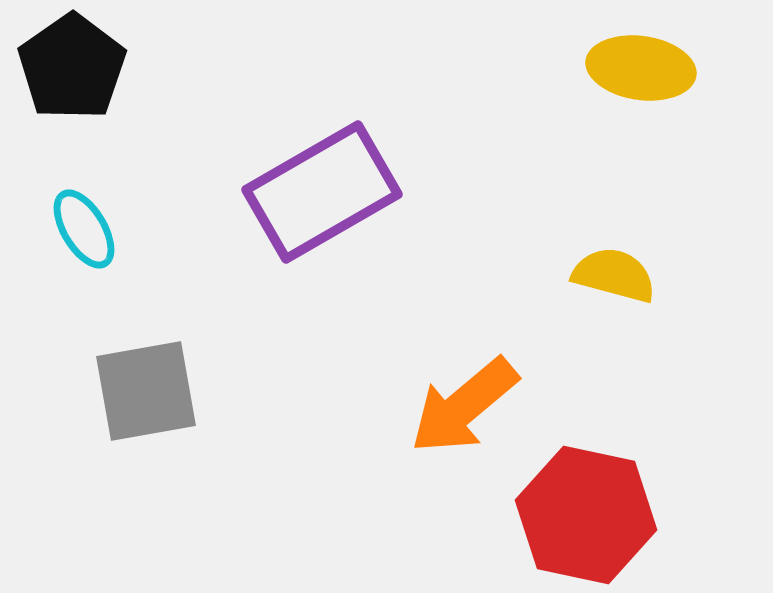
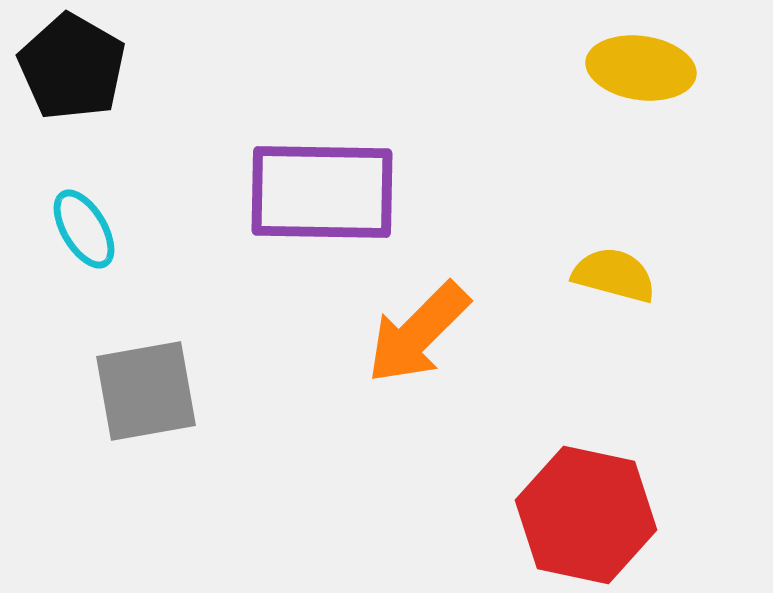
black pentagon: rotated 7 degrees counterclockwise
purple rectangle: rotated 31 degrees clockwise
orange arrow: moved 46 px left, 73 px up; rotated 5 degrees counterclockwise
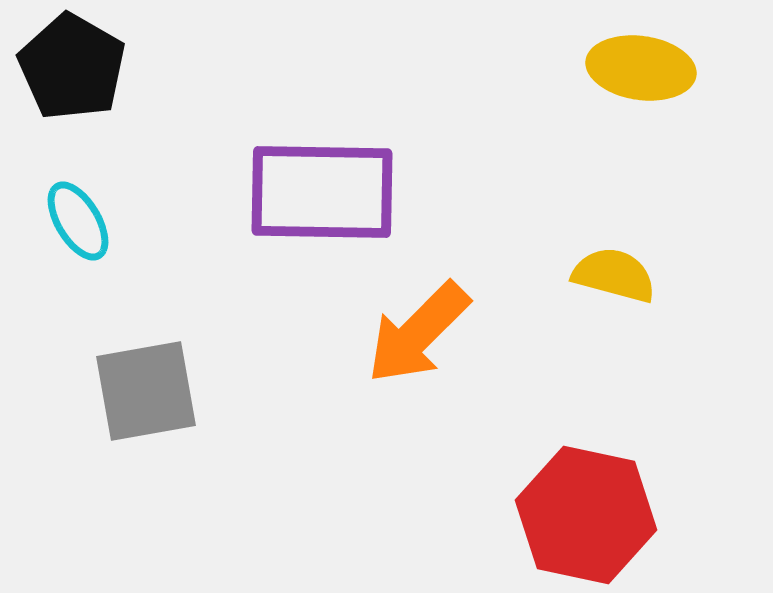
cyan ellipse: moved 6 px left, 8 px up
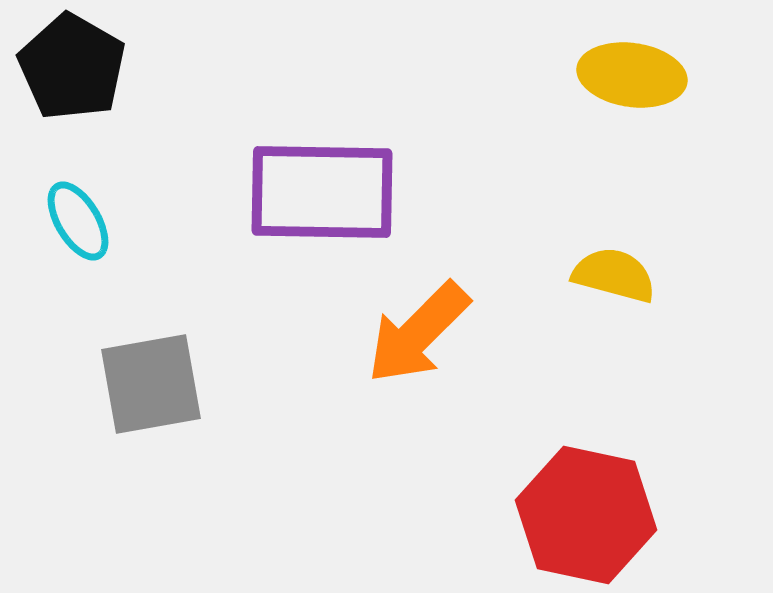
yellow ellipse: moved 9 px left, 7 px down
gray square: moved 5 px right, 7 px up
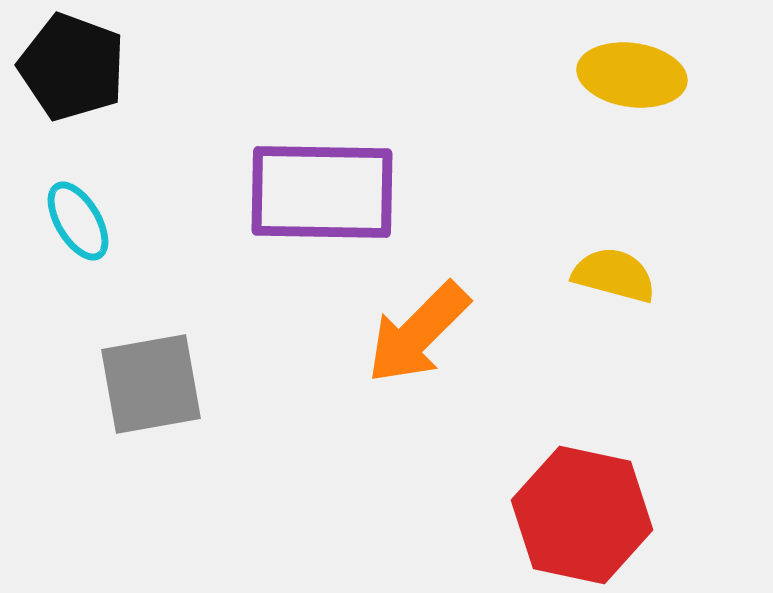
black pentagon: rotated 10 degrees counterclockwise
red hexagon: moved 4 px left
